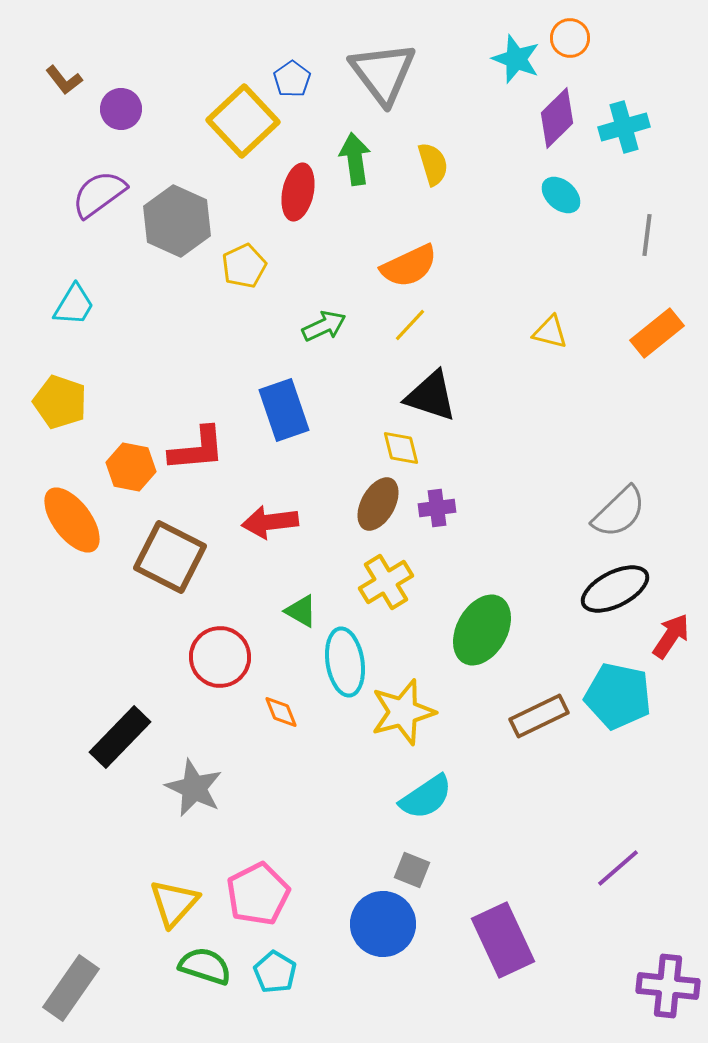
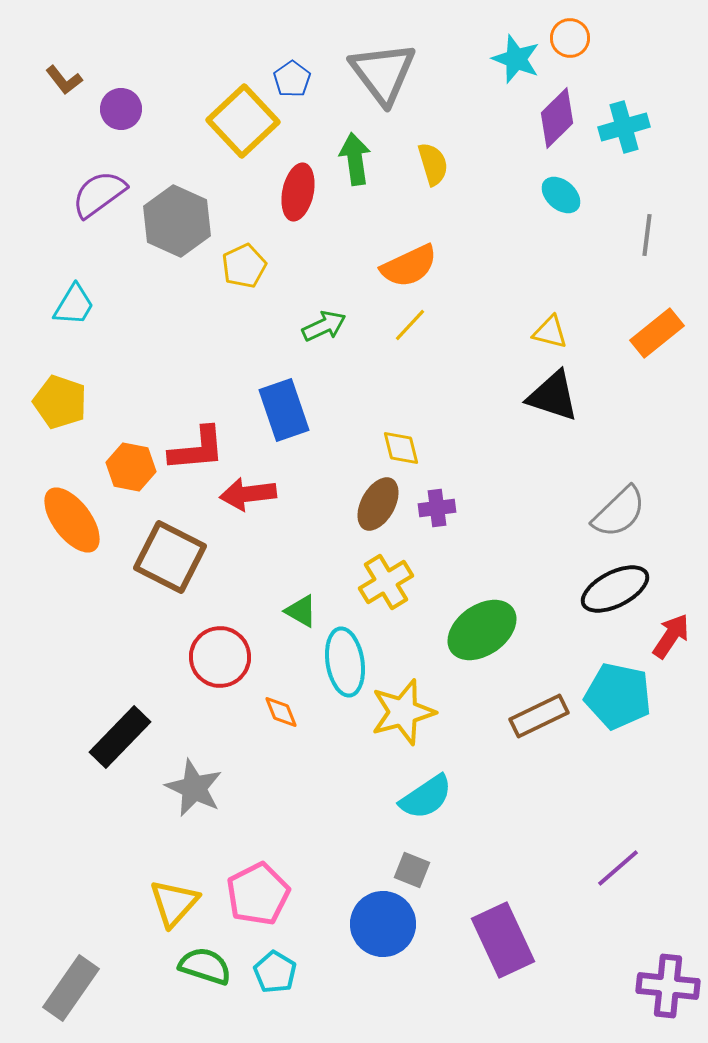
black triangle at (431, 396): moved 122 px right
red arrow at (270, 522): moved 22 px left, 28 px up
green ellipse at (482, 630): rotated 26 degrees clockwise
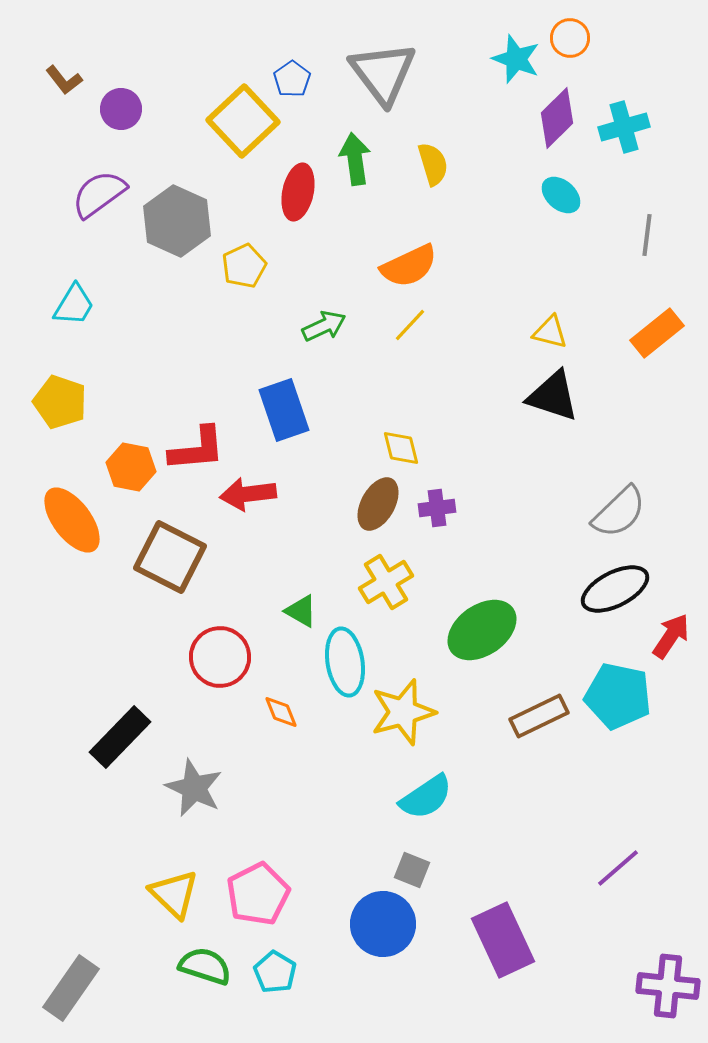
yellow triangle at (174, 903): moved 9 px up; rotated 28 degrees counterclockwise
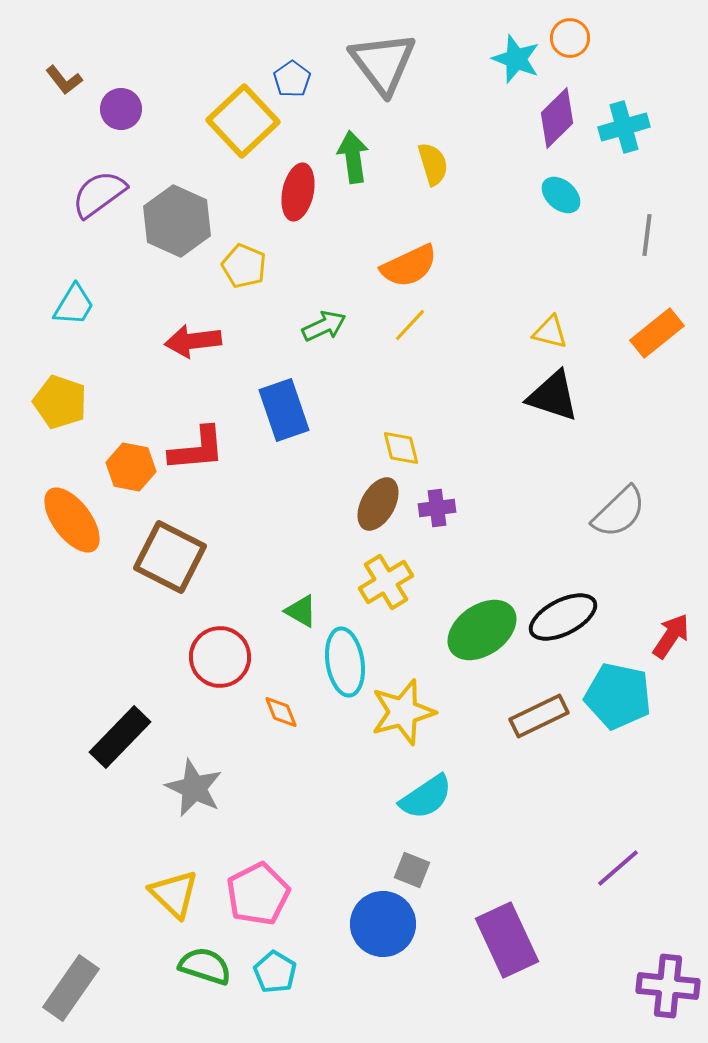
gray triangle at (383, 73): moved 10 px up
green arrow at (355, 159): moved 2 px left, 2 px up
yellow pentagon at (244, 266): rotated 24 degrees counterclockwise
red arrow at (248, 494): moved 55 px left, 153 px up
black ellipse at (615, 589): moved 52 px left, 28 px down
purple rectangle at (503, 940): moved 4 px right
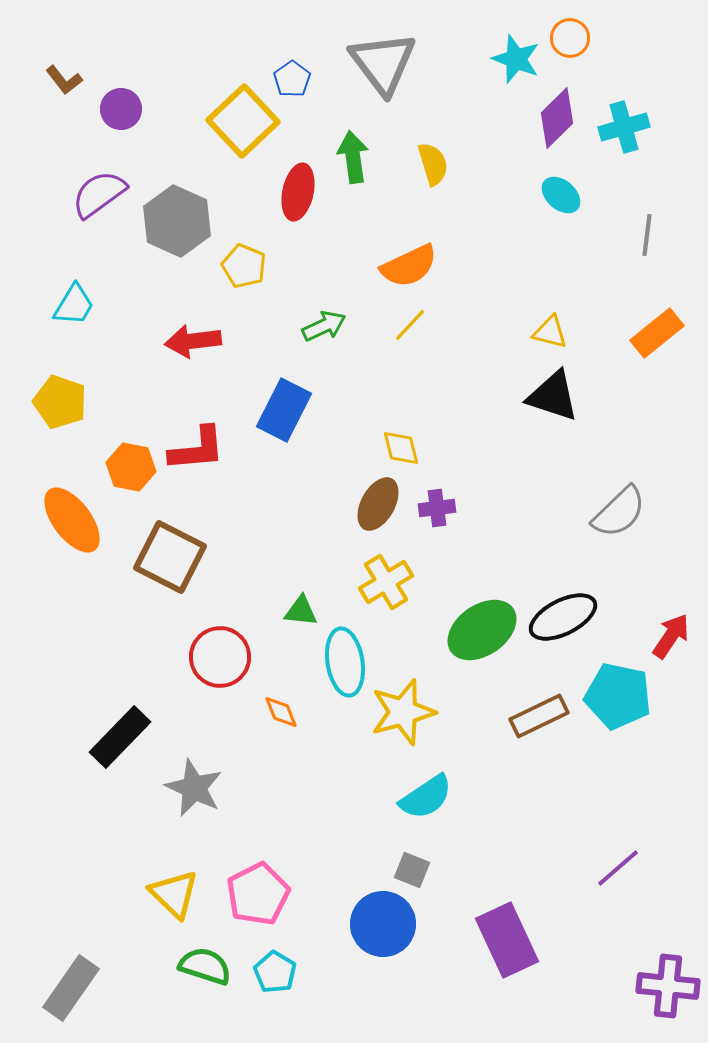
blue rectangle at (284, 410): rotated 46 degrees clockwise
green triangle at (301, 611): rotated 24 degrees counterclockwise
